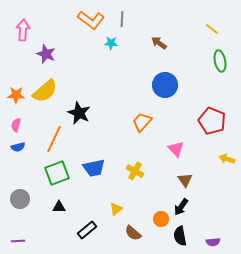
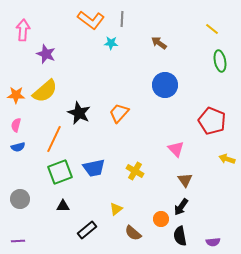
orange trapezoid: moved 23 px left, 9 px up
green square: moved 3 px right, 1 px up
black triangle: moved 4 px right, 1 px up
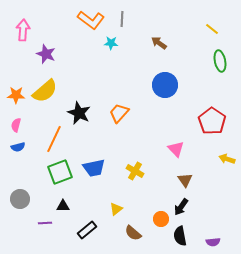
red pentagon: rotated 12 degrees clockwise
purple line: moved 27 px right, 18 px up
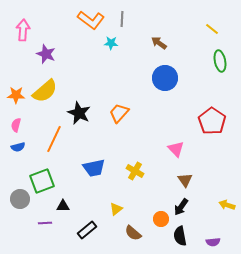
blue circle: moved 7 px up
yellow arrow: moved 46 px down
green square: moved 18 px left, 9 px down
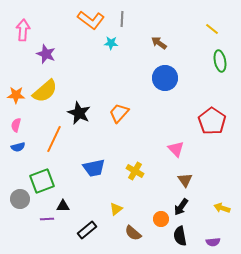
yellow arrow: moved 5 px left, 3 px down
purple line: moved 2 px right, 4 px up
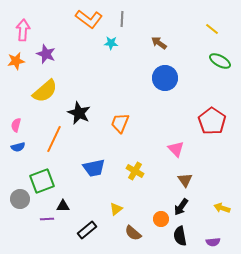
orange L-shape: moved 2 px left, 1 px up
green ellipse: rotated 50 degrees counterclockwise
orange star: moved 34 px up; rotated 12 degrees counterclockwise
orange trapezoid: moved 1 px right, 10 px down; rotated 20 degrees counterclockwise
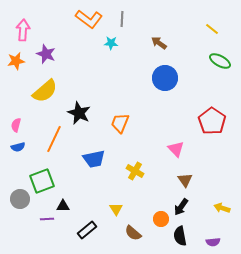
blue trapezoid: moved 9 px up
yellow triangle: rotated 24 degrees counterclockwise
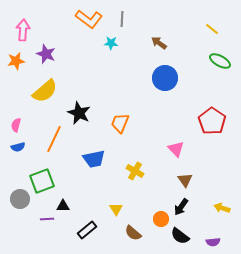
black semicircle: rotated 42 degrees counterclockwise
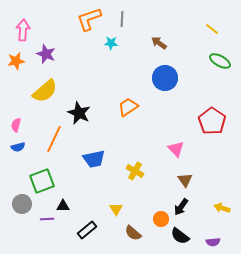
orange L-shape: rotated 124 degrees clockwise
orange trapezoid: moved 8 px right, 16 px up; rotated 35 degrees clockwise
gray circle: moved 2 px right, 5 px down
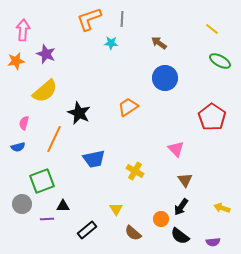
red pentagon: moved 4 px up
pink semicircle: moved 8 px right, 2 px up
